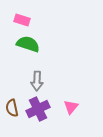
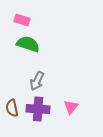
gray arrow: rotated 24 degrees clockwise
purple cross: rotated 30 degrees clockwise
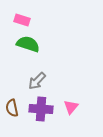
gray arrow: rotated 18 degrees clockwise
purple cross: moved 3 px right
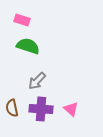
green semicircle: moved 2 px down
pink triangle: moved 2 px down; rotated 28 degrees counterclockwise
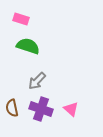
pink rectangle: moved 1 px left, 1 px up
purple cross: rotated 15 degrees clockwise
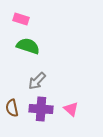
purple cross: rotated 15 degrees counterclockwise
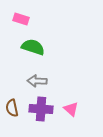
green semicircle: moved 5 px right, 1 px down
gray arrow: rotated 48 degrees clockwise
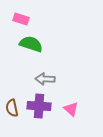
green semicircle: moved 2 px left, 3 px up
gray arrow: moved 8 px right, 2 px up
purple cross: moved 2 px left, 3 px up
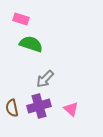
gray arrow: rotated 48 degrees counterclockwise
purple cross: rotated 20 degrees counterclockwise
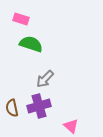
pink triangle: moved 17 px down
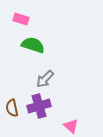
green semicircle: moved 2 px right, 1 px down
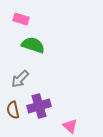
gray arrow: moved 25 px left
brown semicircle: moved 1 px right, 2 px down
pink triangle: moved 1 px left
